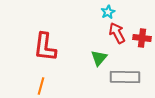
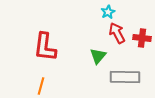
green triangle: moved 1 px left, 2 px up
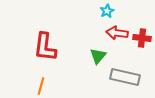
cyan star: moved 1 px left, 1 px up
red arrow: rotated 55 degrees counterclockwise
gray rectangle: rotated 12 degrees clockwise
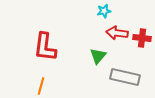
cyan star: moved 3 px left; rotated 16 degrees clockwise
